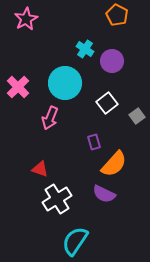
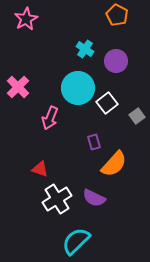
purple circle: moved 4 px right
cyan circle: moved 13 px right, 5 px down
purple semicircle: moved 10 px left, 4 px down
cyan semicircle: moved 1 px right; rotated 12 degrees clockwise
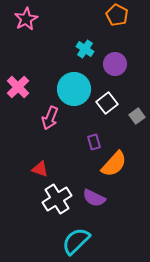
purple circle: moved 1 px left, 3 px down
cyan circle: moved 4 px left, 1 px down
